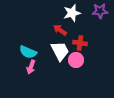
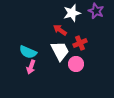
purple star: moved 4 px left; rotated 28 degrees clockwise
red cross: rotated 32 degrees counterclockwise
pink circle: moved 4 px down
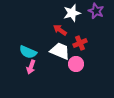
white trapezoid: rotated 40 degrees counterclockwise
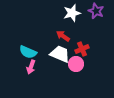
red arrow: moved 3 px right, 6 px down
red cross: moved 2 px right, 6 px down
white trapezoid: moved 3 px down
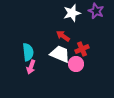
cyan semicircle: rotated 120 degrees counterclockwise
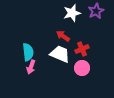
purple star: rotated 21 degrees clockwise
pink circle: moved 6 px right, 4 px down
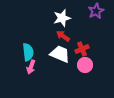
white star: moved 10 px left, 5 px down
pink circle: moved 3 px right, 3 px up
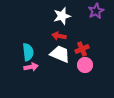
white star: moved 2 px up
red arrow: moved 4 px left; rotated 24 degrees counterclockwise
pink arrow: rotated 120 degrees counterclockwise
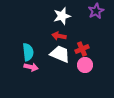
pink arrow: rotated 24 degrees clockwise
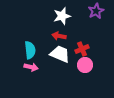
cyan semicircle: moved 2 px right, 2 px up
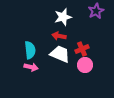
white star: moved 1 px right, 1 px down
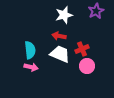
white star: moved 1 px right, 2 px up
pink circle: moved 2 px right, 1 px down
